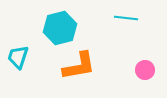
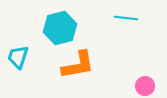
orange L-shape: moved 1 px left, 1 px up
pink circle: moved 16 px down
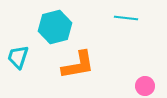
cyan hexagon: moved 5 px left, 1 px up
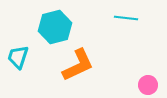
orange L-shape: rotated 15 degrees counterclockwise
pink circle: moved 3 px right, 1 px up
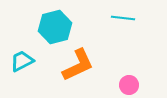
cyan line: moved 3 px left
cyan trapezoid: moved 4 px right, 4 px down; rotated 45 degrees clockwise
pink circle: moved 19 px left
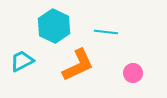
cyan line: moved 17 px left, 14 px down
cyan hexagon: moved 1 px left, 1 px up; rotated 20 degrees counterclockwise
pink circle: moved 4 px right, 12 px up
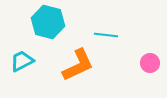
cyan hexagon: moved 6 px left, 4 px up; rotated 12 degrees counterclockwise
cyan line: moved 3 px down
pink circle: moved 17 px right, 10 px up
